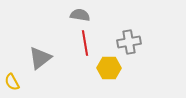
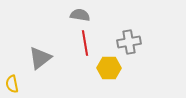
yellow semicircle: moved 2 px down; rotated 18 degrees clockwise
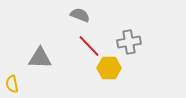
gray semicircle: rotated 12 degrees clockwise
red line: moved 4 px right, 3 px down; rotated 35 degrees counterclockwise
gray triangle: rotated 40 degrees clockwise
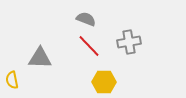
gray semicircle: moved 6 px right, 4 px down
yellow hexagon: moved 5 px left, 14 px down
yellow semicircle: moved 4 px up
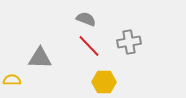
yellow semicircle: rotated 102 degrees clockwise
